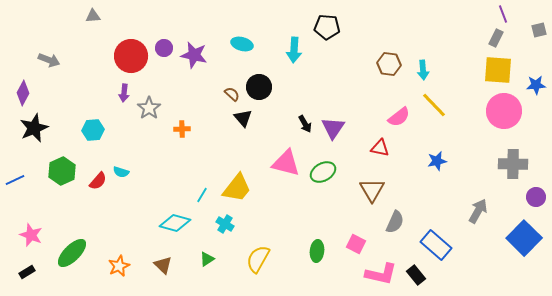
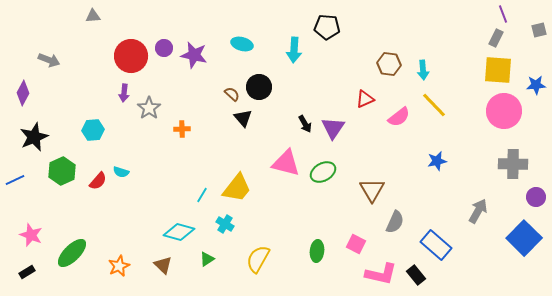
black star at (34, 128): moved 9 px down
red triangle at (380, 148): moved 15 px left, 49 px up; rotated 36 degrees counterclockwise
cyan diamond at (175, 223): moved 4 px right, 9 px down
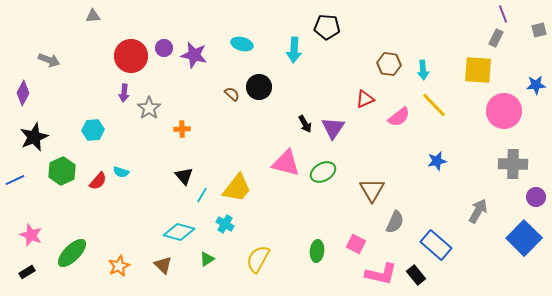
yellow square at (498, 70): moved 20 px left
black triangle at (243, 118): moved 59 px left, 58 px down
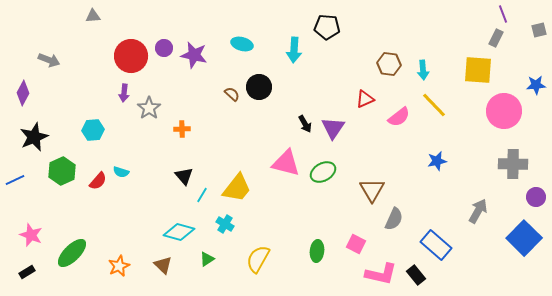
gray semicircle at (395, 222): moved 1 px left, 3 px up
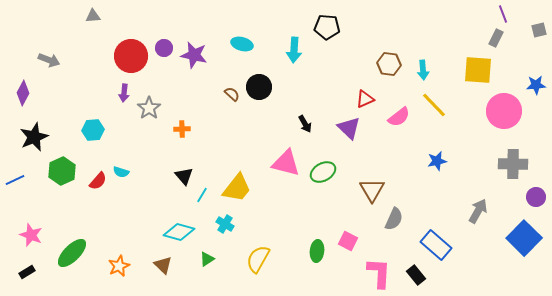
purple triangle at (333, 128): moved 16 px right; rotated 20 degrees counterclockwise
pink square at (356, 244): moved 8 px left, 3 px up
pink L-shape at (381, 274): moved 2 px left, 1 px up; rotated 100 degrees counterclockwise
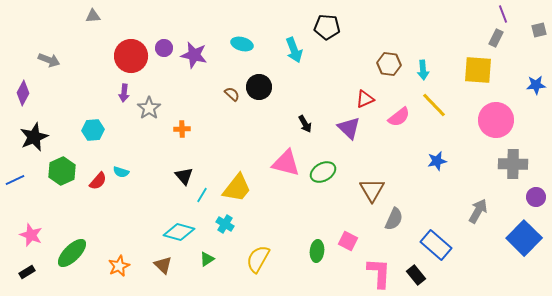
cyan arrow at (294, 50): rotated 25 degrees counterclockwise
pink circle at (504, 111): moved 8 px left, 9 px down
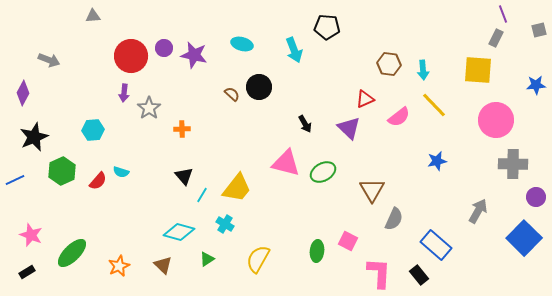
black rectangle at (416, 275): moved 3 px right
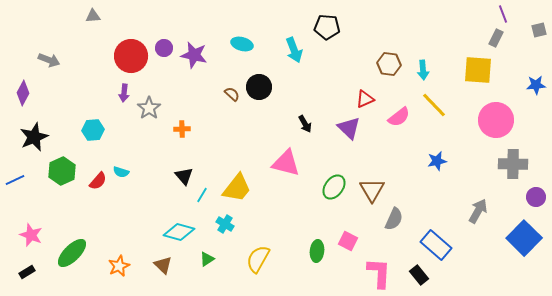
green ellipse at (323, 172): moved 11 px right, 15 px down; rotated 25 degrees counterclockwise
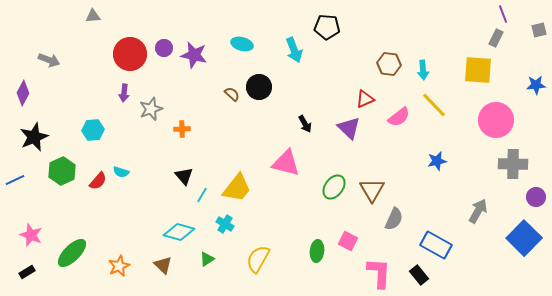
red circle at (131, 56): moved 1 px left, 2 px up
gray star at (149, 108): moved 2 px right, 1 px down; rotated 15 degrees clockwise
blue rectangle at (436, 245): rotated 12 degrees counterclockwise
